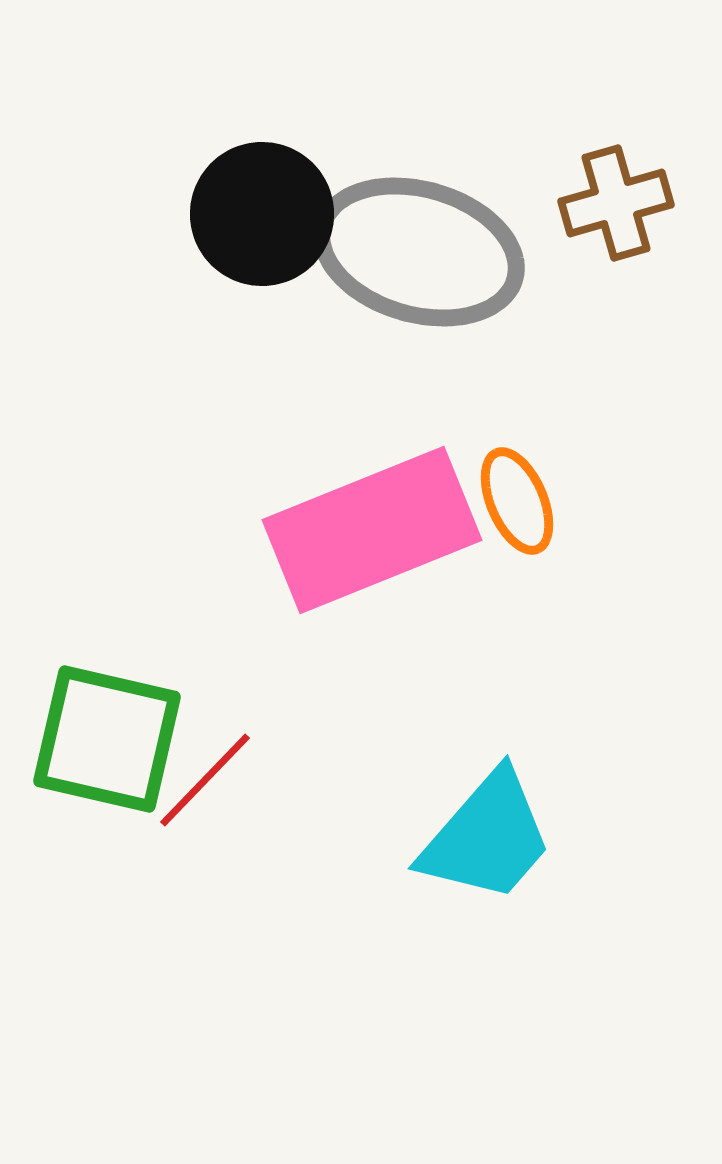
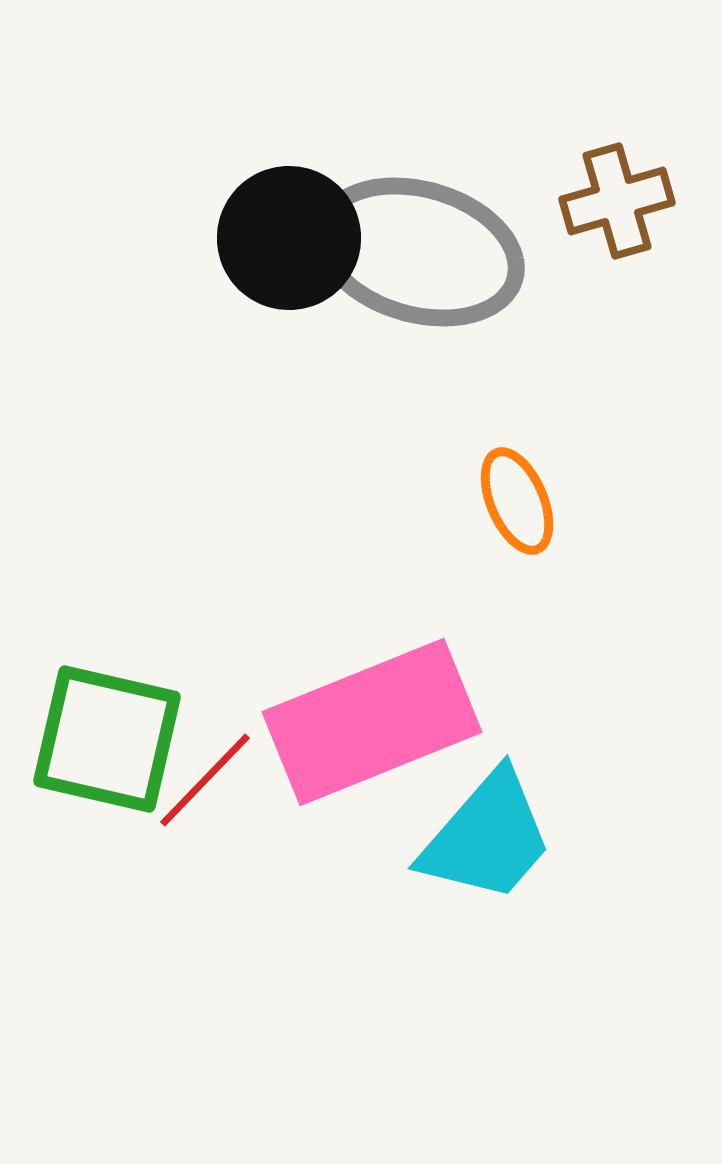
brown cross: moved 1 px right, 2 px up
black circle: moved 27 px right, 24 px down
pink rectangle: moved 192 px down
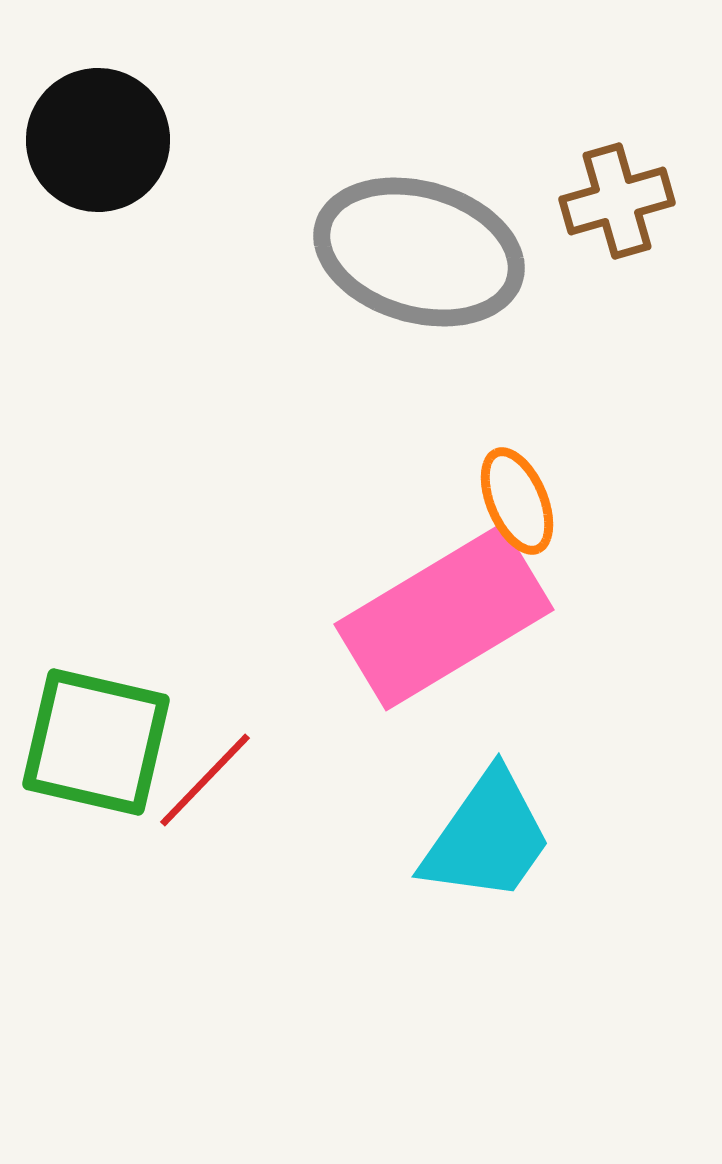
black circle: moved 191 px left, 98 px up
pink rectangle: moved 72 px right, 105 px up; rotated 9 degrees counterclockwise
green square: moved 11 px left, 3 px down
cyan trapezoid: rotated 6 degrees counterclockwise
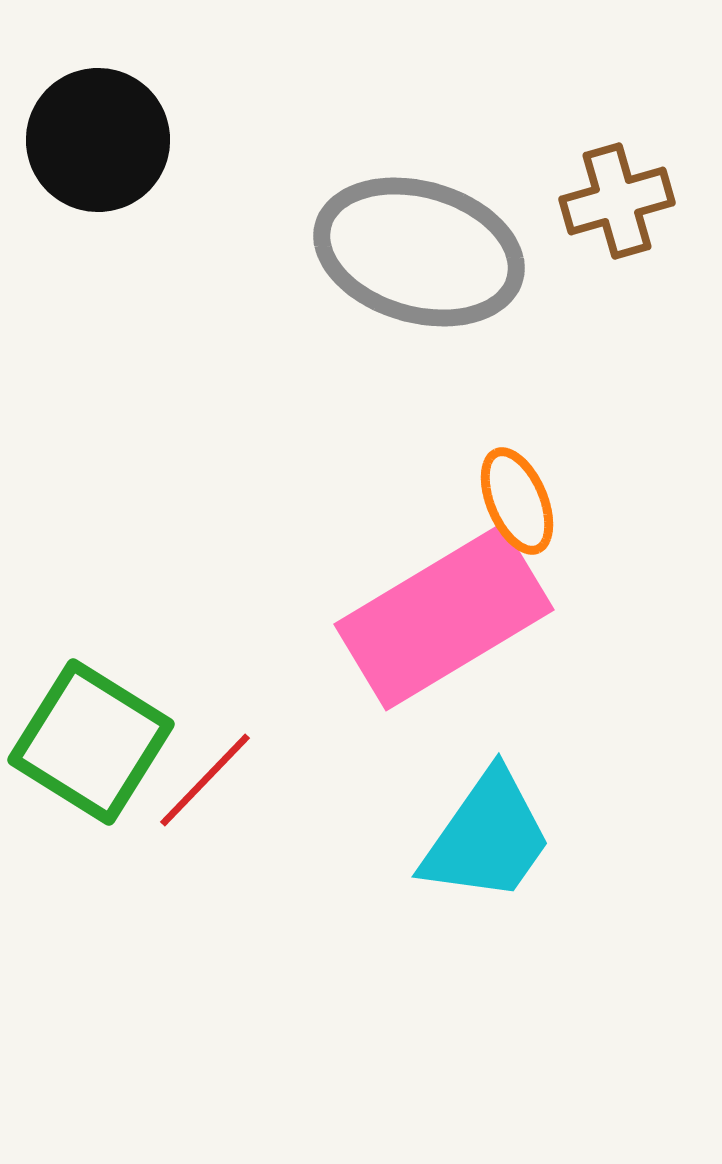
green square: moved 5 px left; rotated 19 degrees clockwise
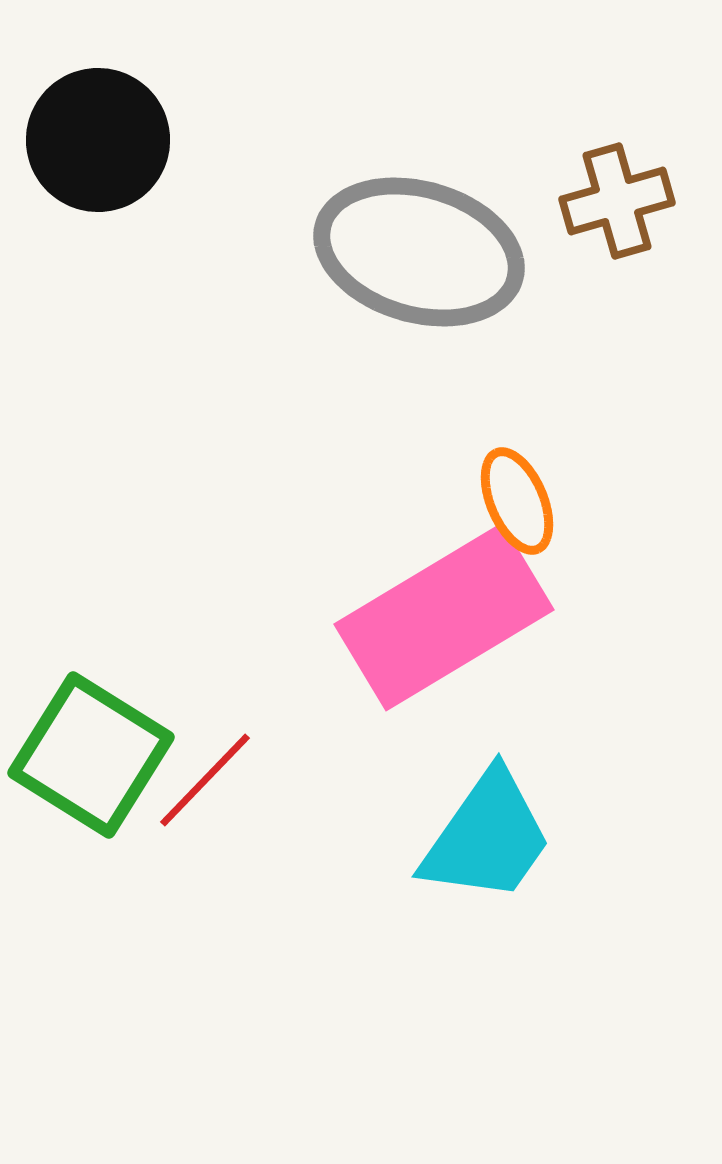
green square: moved 13 px down
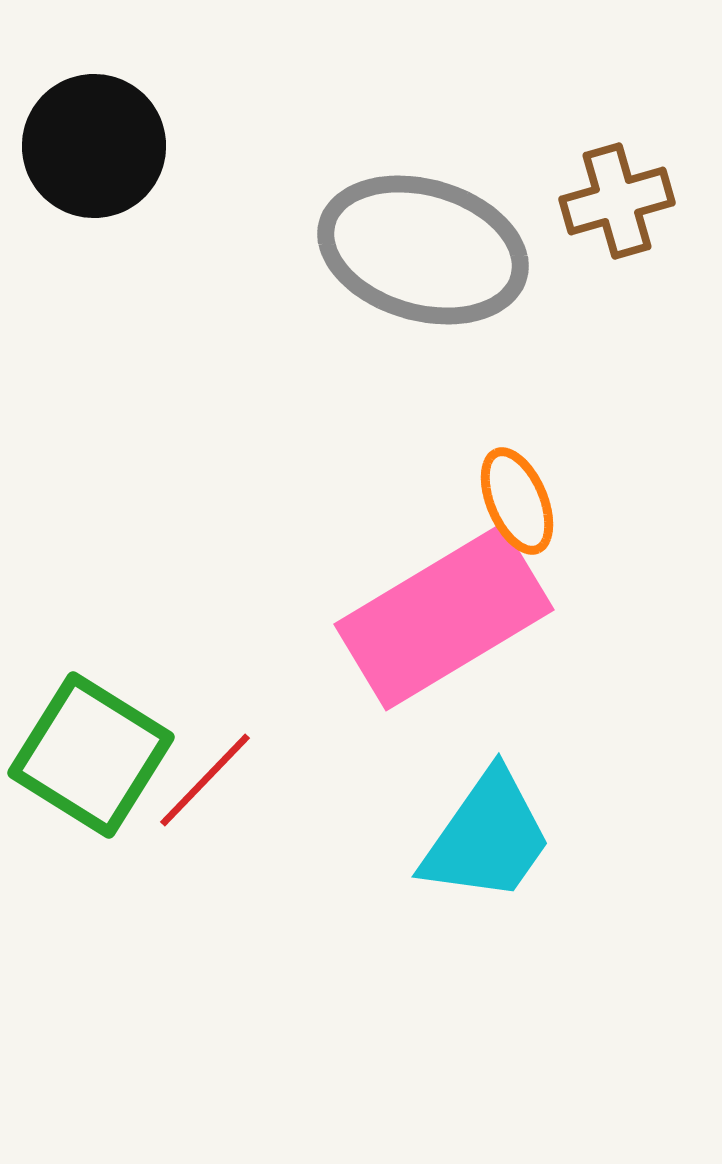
black circle: moved 4 px left, 6 px down
gray ellipse: moved 4 px right, 2 px up
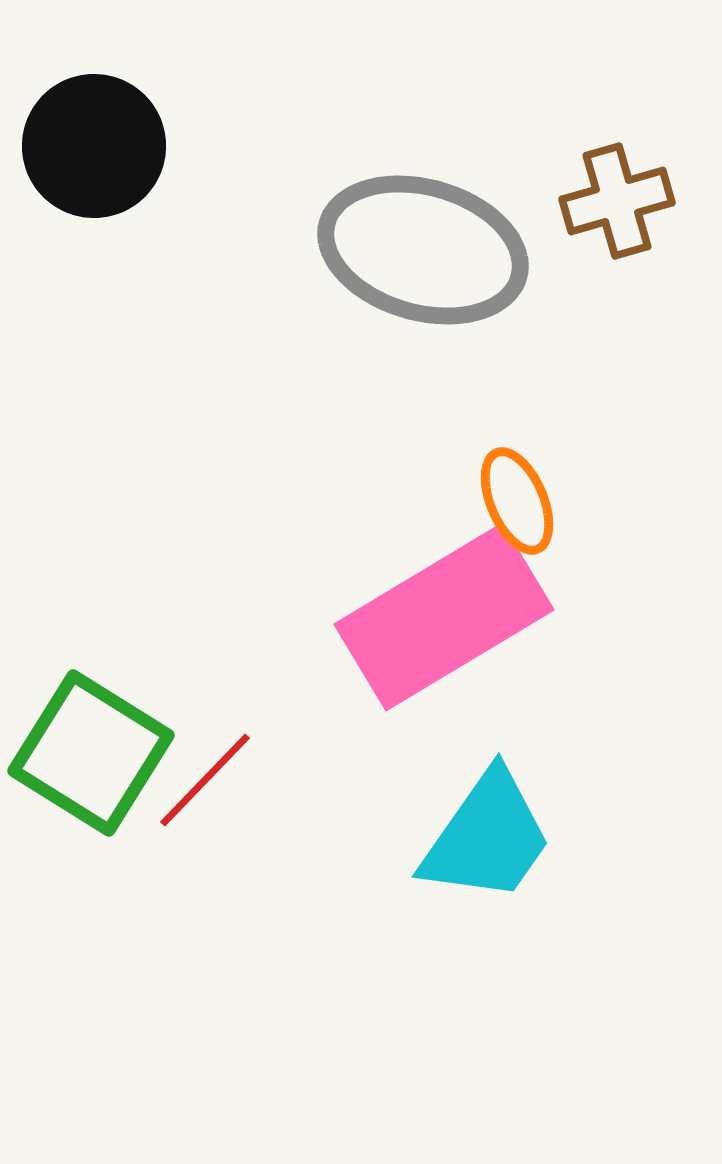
green square: moved 2 px up
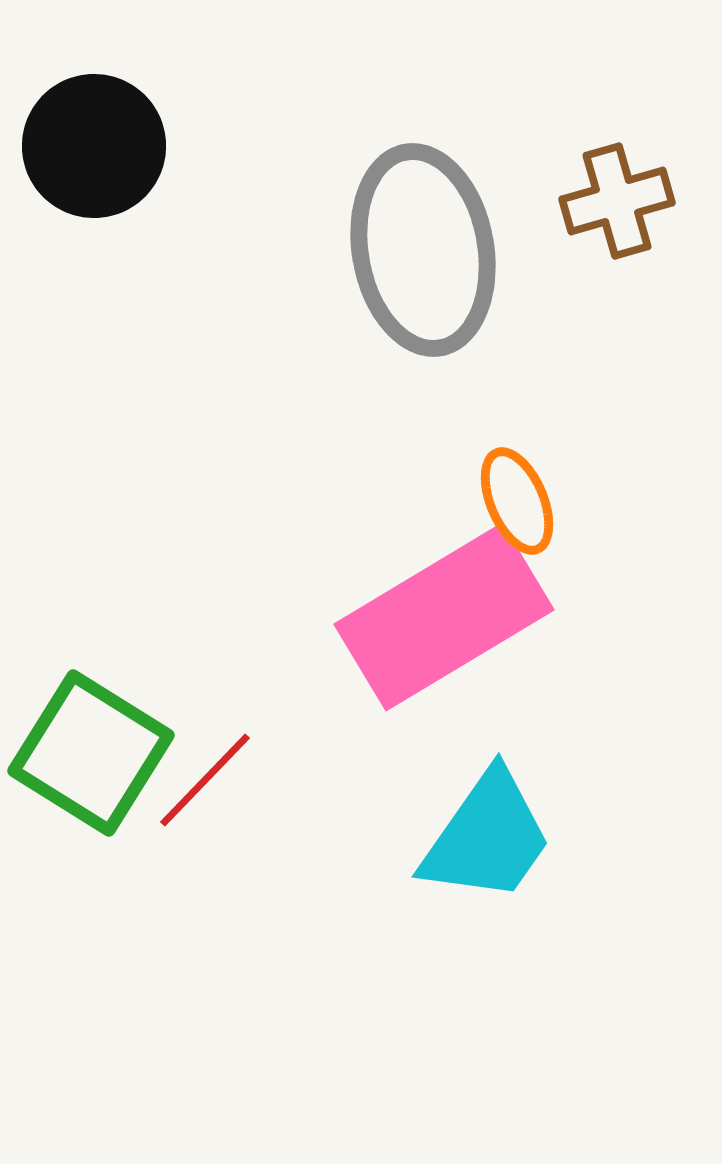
gray ellipse: rotated 64 degrees clockwise
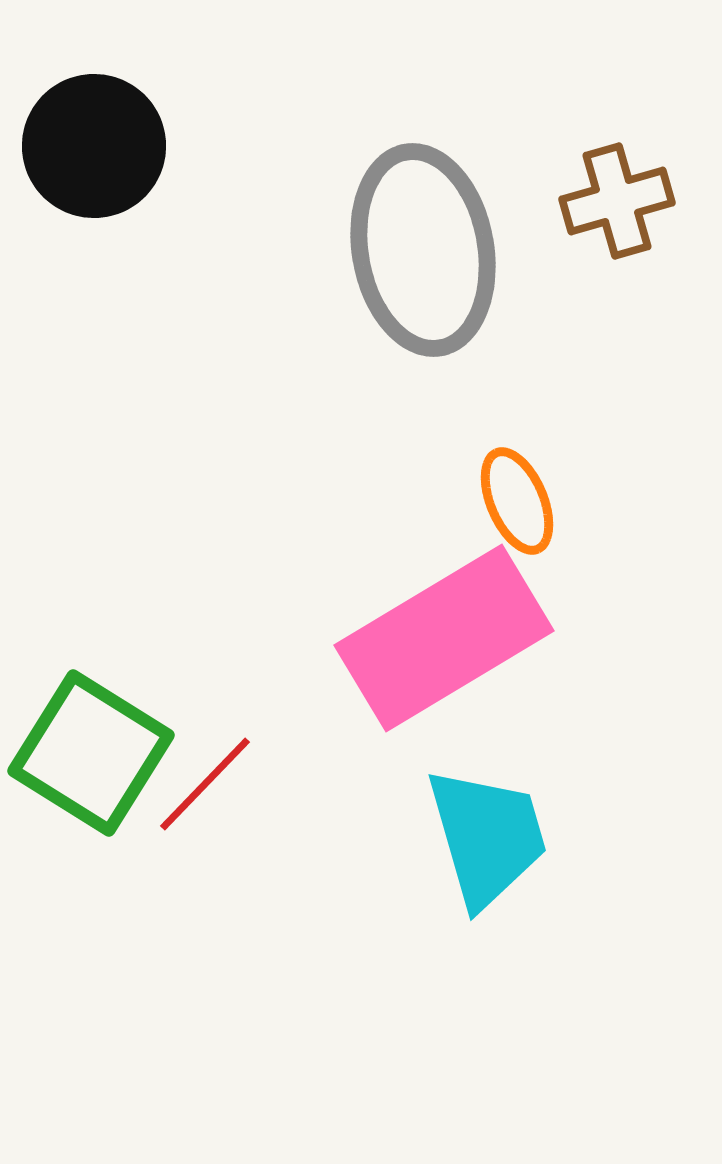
pink rectangle: moved 21 px down
red line: moved 4 px down
cyan trapezoid: rotated 51 degrees counterclockwise
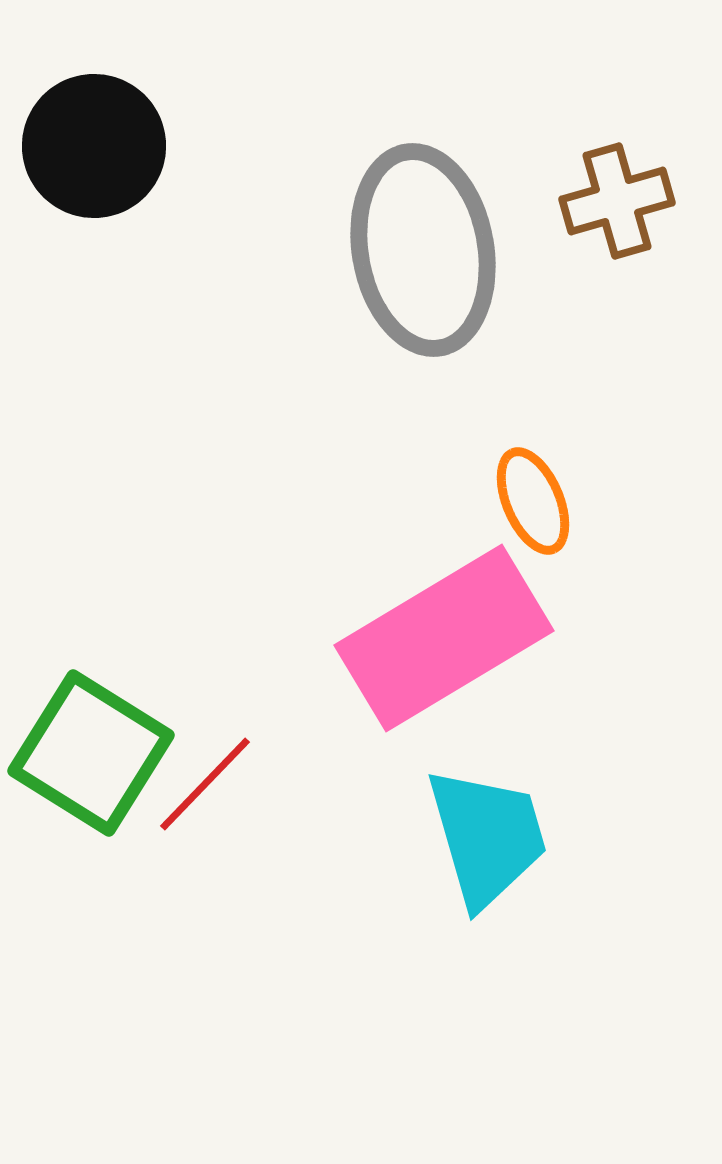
orange ellipse: moved 16 px right
